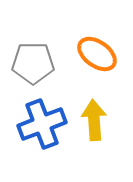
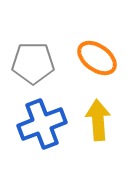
orange ellipse: moved 4 px down
yellow arrow: moved 4 px right
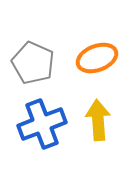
orange ellipse: rotated 57 degrees counterclockwise
gray pentagon: rotated 24 degrees clockwise
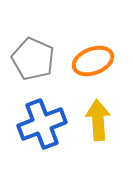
orange ellipse: moved 4 px left, 3 px down
gray pentagon: moved 4 px up
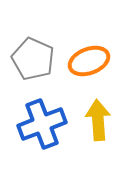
orange ellipse: moved 4 px left
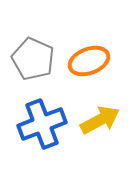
yellow arrow: moved 2 px right; rotated 66 degrees clockwise
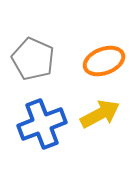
orange ellipse: moved 15 px right
yellow arrow: moved 6 px up
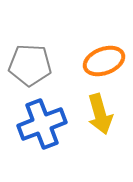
gray pentagon: moved 3 px left, 6 px down; rotated 21 degrees counterclockwise
yellow arrow: rotated 102 degrees clockwise
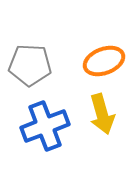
yellow arrow: moved 2 px right
blue cross: moved 3 px right, 2 px down
